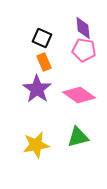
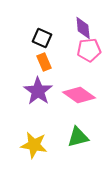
pink pentagon: moved 5 px right; rotated 15 degrees counterclockwise
purple star: moved 1 px right, 2 px down
yellow star: moved 2 px left; rotated 20 degrees clockwise
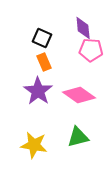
pink pentagon: moved 2 px right; rotated 10 degrees clockwise
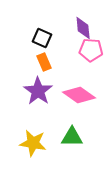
green triangle: moved 6 px left; rotated 15 degrees clockwise
yellow star: moved 1 px left, 2 px up
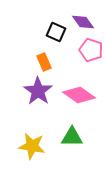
purple diamond: moved 6 px up; rotated 30 degrees counterclockwise
black square: moved 14 px right, 6 px up
pink pentagon: rotated 15 degrees clockwise
yellow star: moved 1 px left, 3 px down
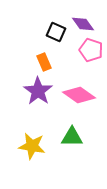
purple diamond: moved 2 px down
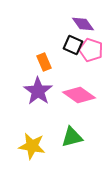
black square: moved 17 px right, 13 px down
green triangle: rotated 15 degrees counterclockwise
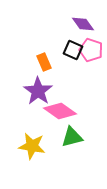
black square: moved 5 px down
pink diamond: moved 19 px left, 16 px down
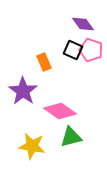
purple star: moved 15 px left
green triangle: moved 1 px left
